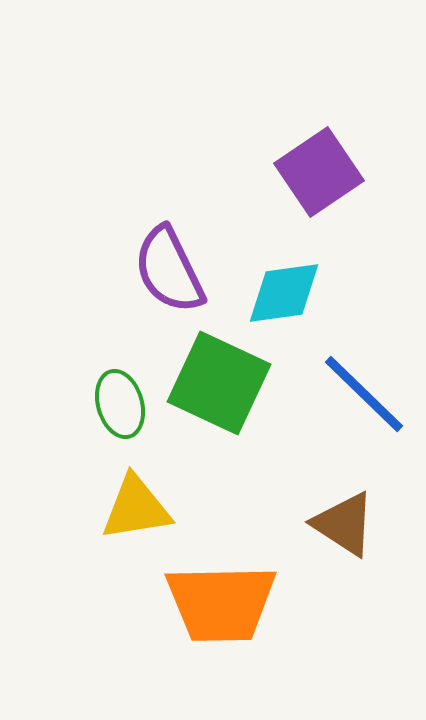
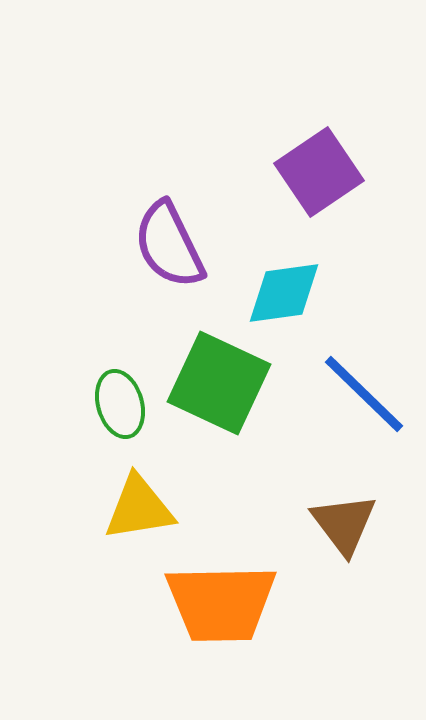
purple semicircle: moved 25 px up
yellow triangle: moved 3 px right
brown triangle: rotated 20 degrees clockwise
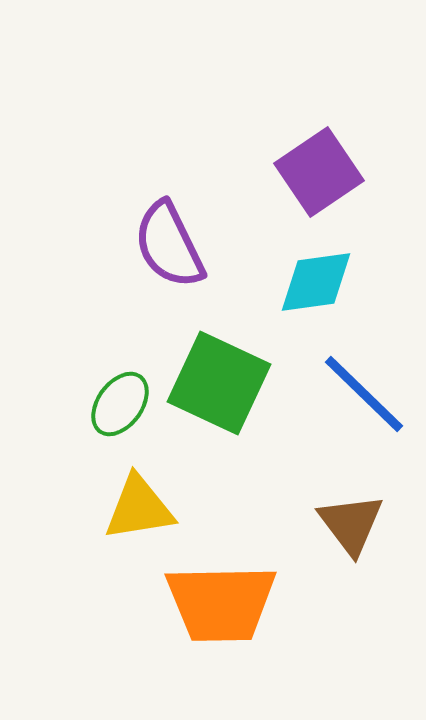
cyan diamond: moved 32 px right, 11 px up
green ellipse: rotated 52 degrees clockwise
brown triangle: moved 7 px right
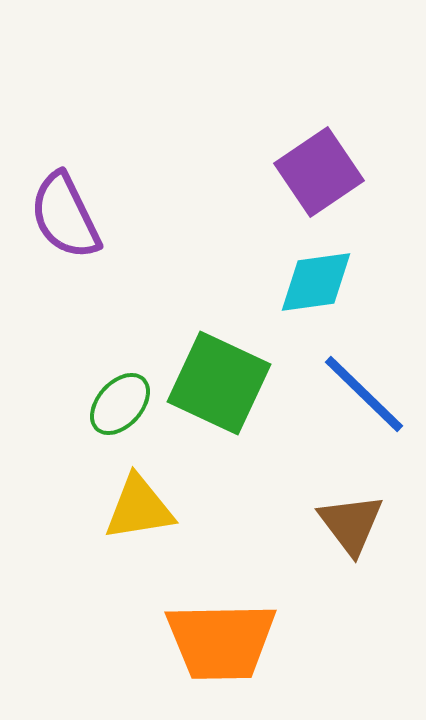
purple semicircle: moved 104 px left, 29 px up
green ellipse: rotated 6 degrees clockwise
orange trapezoid: moved 38 px down
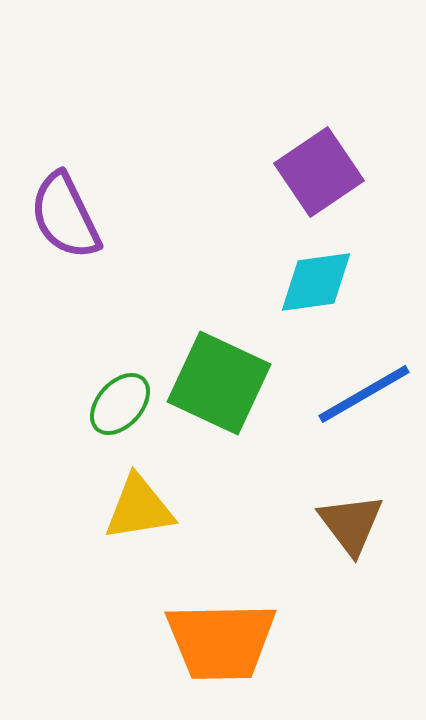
blue line: rotated 74 degrees counterclockwise
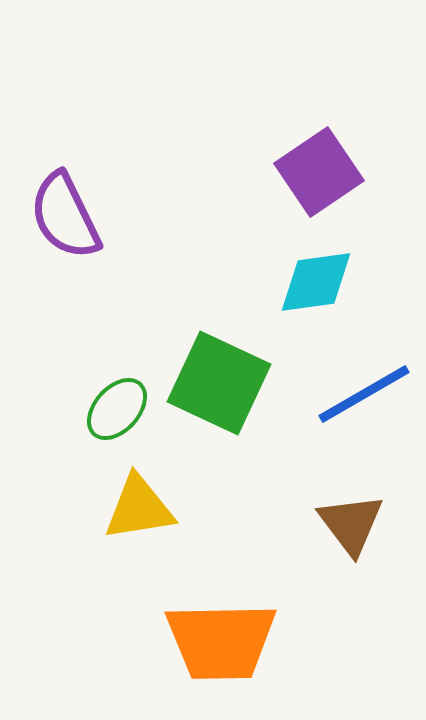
green ellipse: moved 3 px left, 5 px down
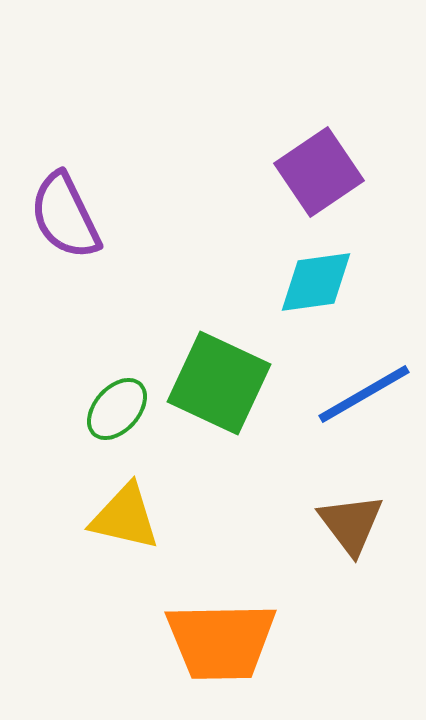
yellow triangle: moved 14 px left, 9 px down; rotated 22 degrees clockwise
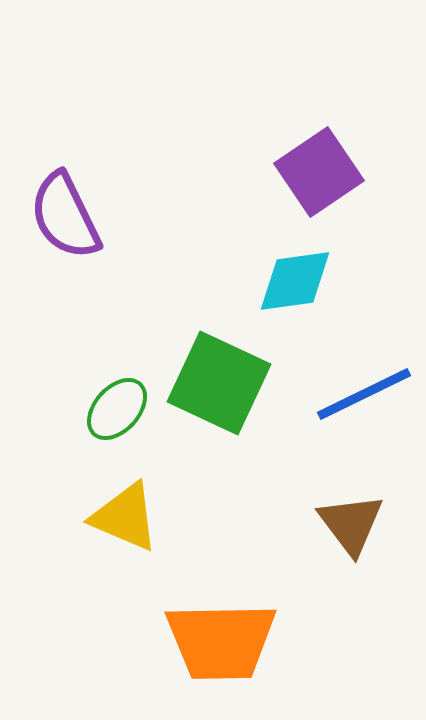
cyan diamond: moved 21 px left, 1 px up
blue line: rotated 4 degrees clockwise
yellow triangle: rotated 10 degrees clockwise
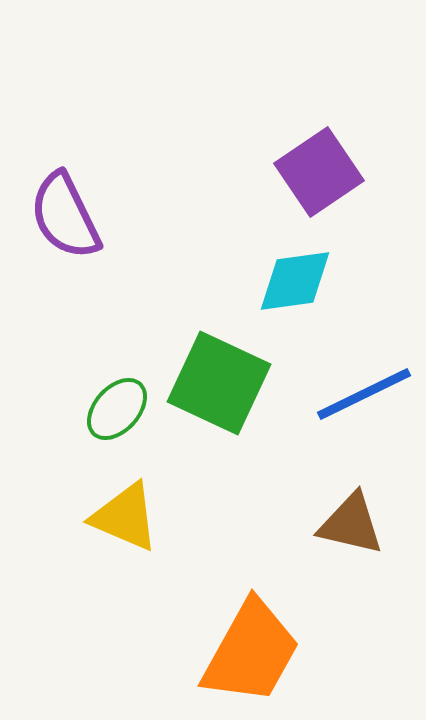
brown triangle: rotated 40 degrees counterclockwise
orange trapezoid: moved 30 px right, 11 px down; rotated 60 degrees counterclockwise
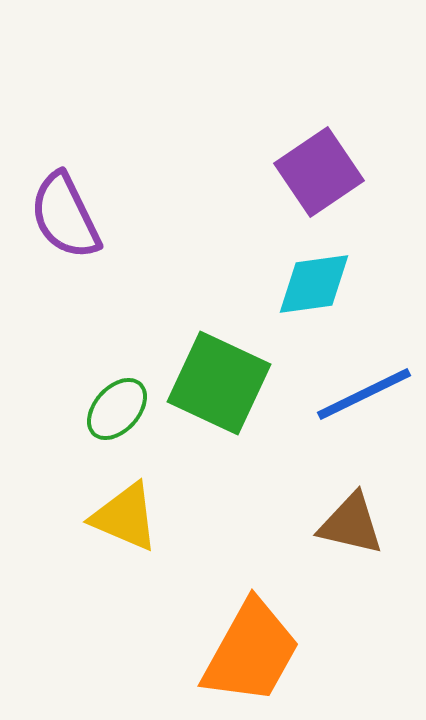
cyan diamond: moved 19 px right, 3 px down
